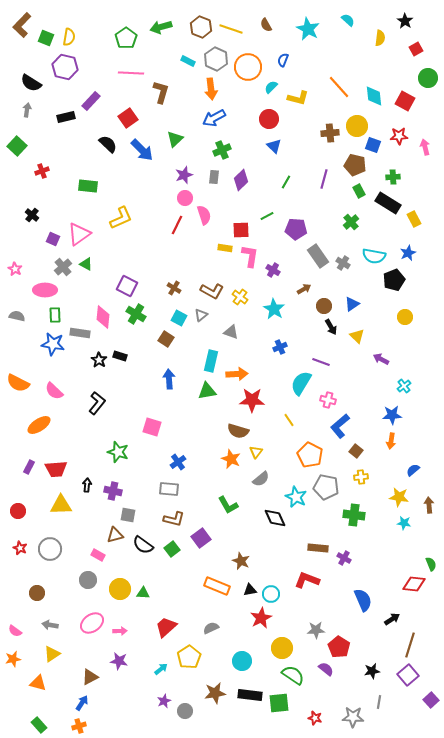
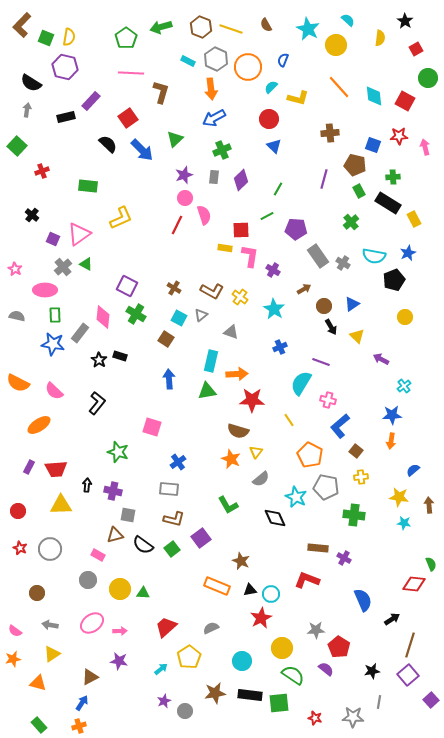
yellow circle at (357, 126): moved 21 px left, 81 px up
green line at (286, 182): moved 8 px left, 7 px down
gray rectangle at (80, 333): rotated 60 degrees counterclockwise
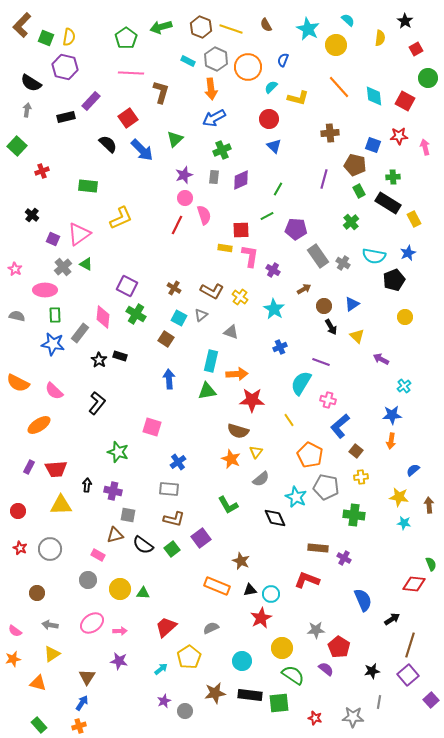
purple diamond at (241, 180): rotated 20 degrees clockwise
brown triangle at (90, 677): moved 3 px left; rotated 30 degrees counterclockwise
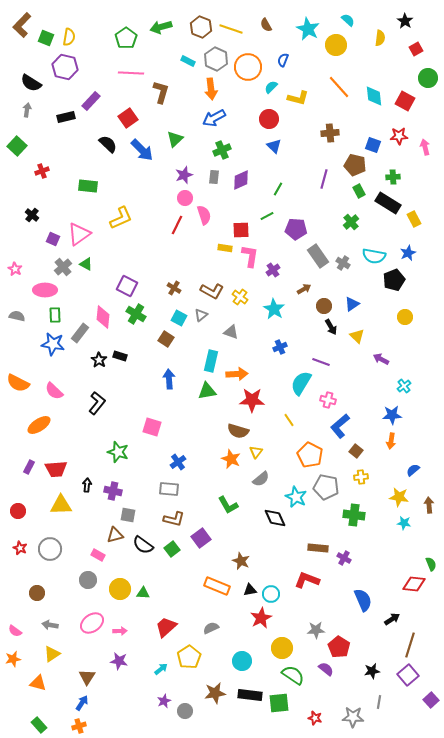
purple cross at (273, 270): rotated 24 degrees clockwise
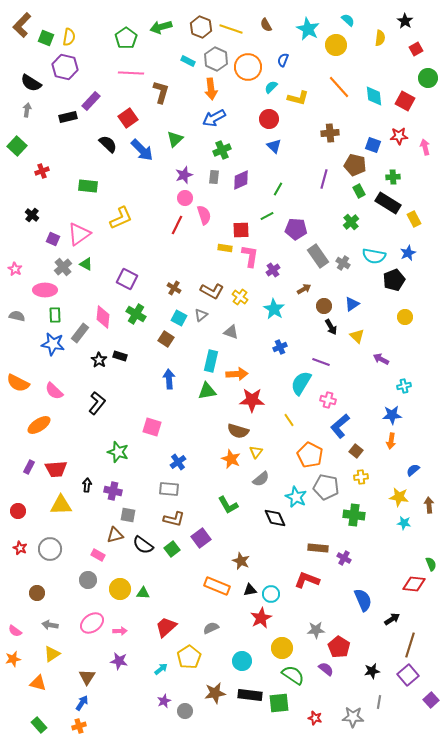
black rectangle at (66, 117): moved 2 px right
purple square at (127, 286): moved 7 px up
cyan cross at (404, 386): rotated 24 degrees clockwise
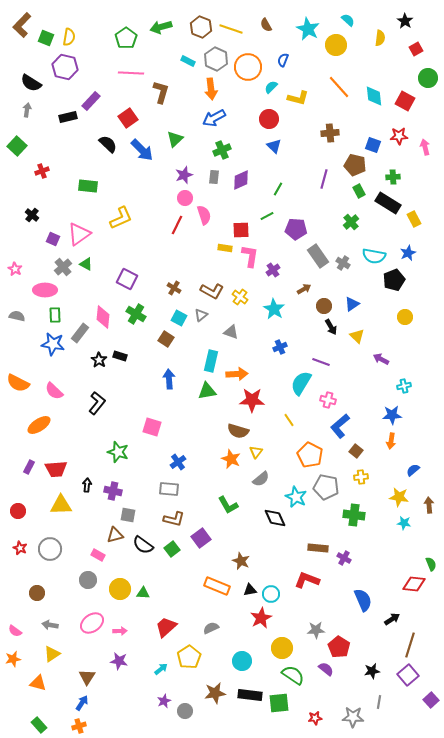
red star at (315, 718): rotated 24 degrees counterclockwise
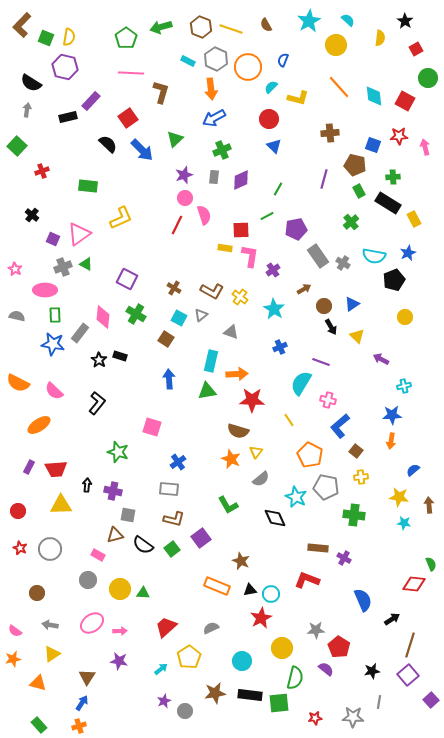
cyan star at (308, 29): moved 1 px right, 8 px up; rotated 15 degrees clockwise
purple pentagon at (296, 229): rotated 15 degrees counterclockwise
gray cross at (63, 267): rotated 18 degrees clockwise
green semicircle at (293, 675): moved 2 px right, 3 px down; rotated 70 degrees clockwise
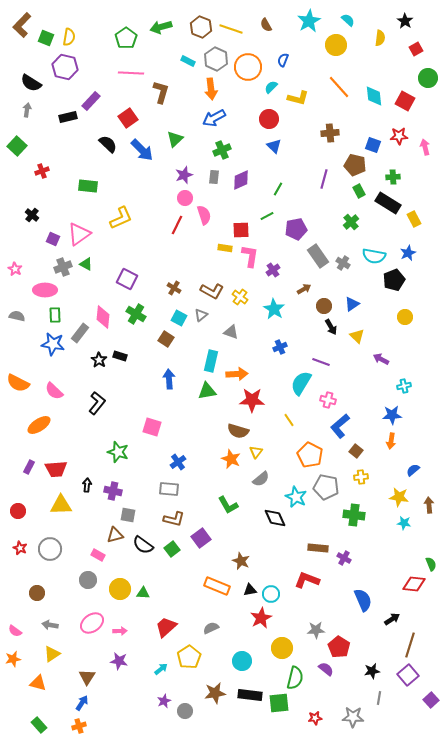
gray line at (379, 702): moved 4 px up
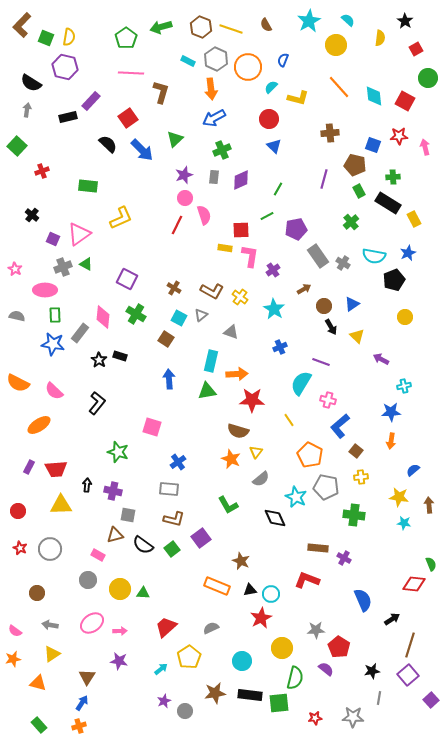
blue star at (392, 415): moved 1 px left, 3 px up
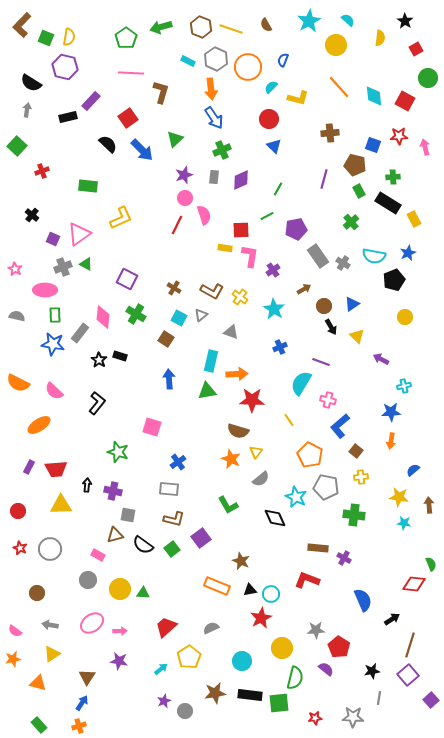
blue arrow at (214, 118): rotated 95 degrees counterclockwise
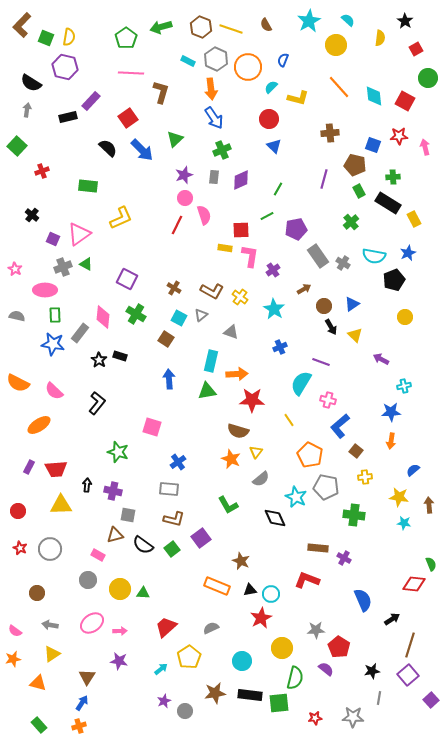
black semicircle at (108, 144): moved 4 px down
yellow triangle at (357, 336): moved 2 px left, 1 px up
yellow cross at (361, 477): moved 4 px right
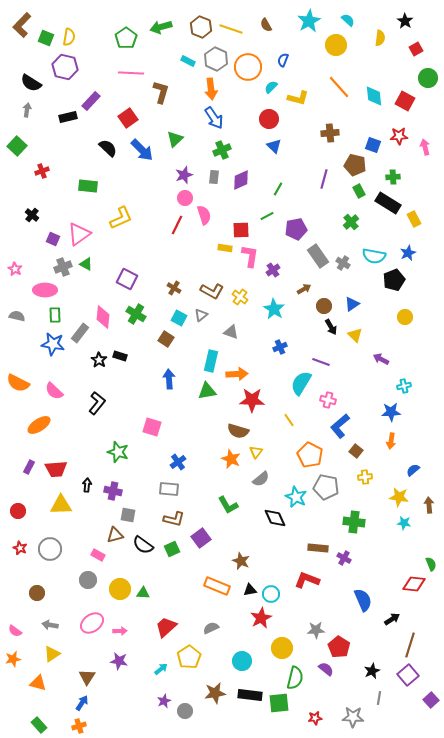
green cross at (354, 515): moved 7 px down
green square at (172, 549): rotated 14 degrees clockwise
black star at (372, 671): rotated 14 degrees counterclockwise
